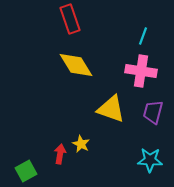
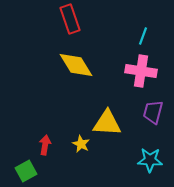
yellow triangle: moved 4 px left, 14 px down; rotated 16 degrees counterclockwise
red arrow: moved 15 px left, 9 px up
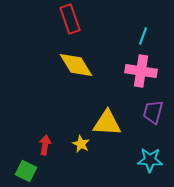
green square: rotated 35 degrees counterclockwise
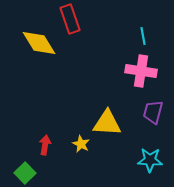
cyan line: rotated 30 degrees counterclockwise
yellow diamond: moved 37 px left, 22 px up
green square: moved 1 px left, 2 px down; rotated 20 degrees clockwise
